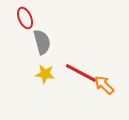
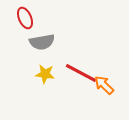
gray semicircle: rotated 95 degrees clockwise
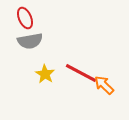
gray semicircle: moved 12 px left, 1 px up
yellow star: rotated 24 degrees clockwise
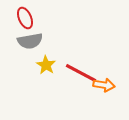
yellow star: moved 1 px right, 9 px up
orange arrow: rotated 145 degrees clockwise
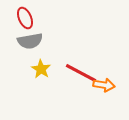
yellow star: moved 5 px left, 4 px down
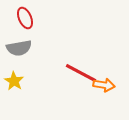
gray semicircle: moved 11 px left, 7 px down
yellow star: moved 27 px left, 12 px down
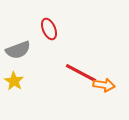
red ellipse: moved 24 px right, 11 px down
gray semicircle: moved 1 px left, 2 px down; rotated 10 degrees counterclockwise
